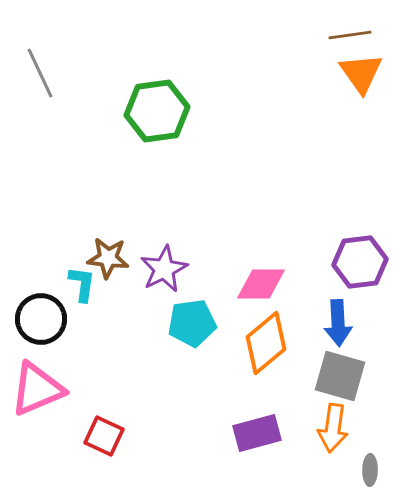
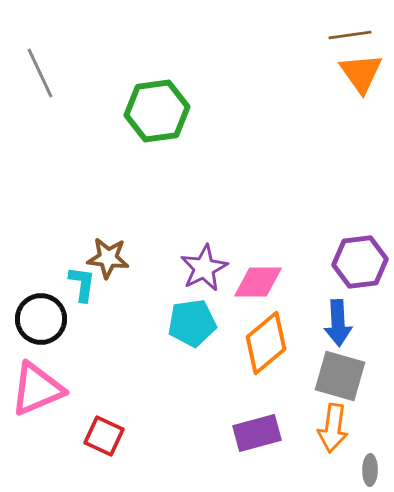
purple star: moved 40 px right, 1 px up
pink diamond: moved 3 px left, 2 px up
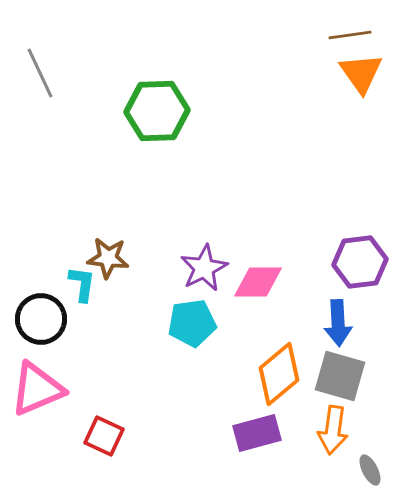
green hexagon: rotated 6 degrees clockwise
orange diamond: moved 13 px right, 31 px down
orange arrow: moved 2 px down
gray ellipse: rotated 28 degrees counterclockwise
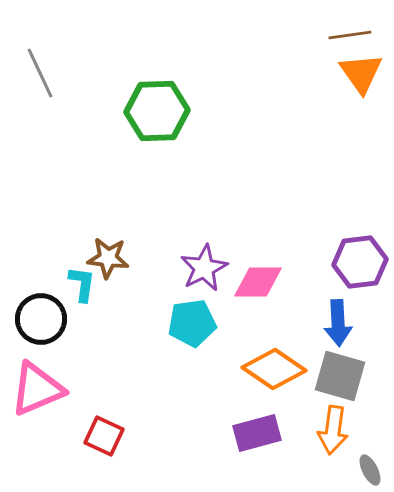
orange diamond: moved 5 px left, 5 px up; rotated 74 degrees clockwise
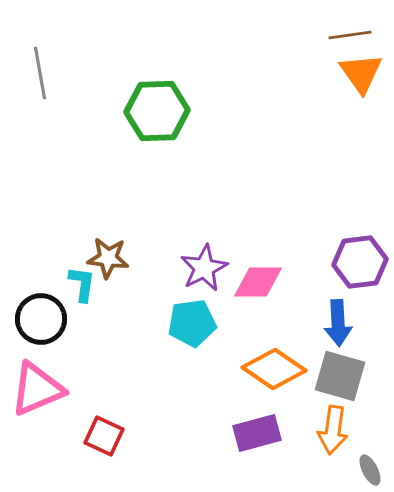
gray line: rotated 15 degrees clockwise
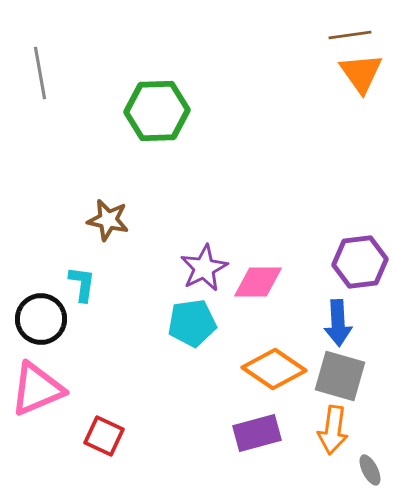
brown star: moved 38 px up; rotated 6 degrees clockwise
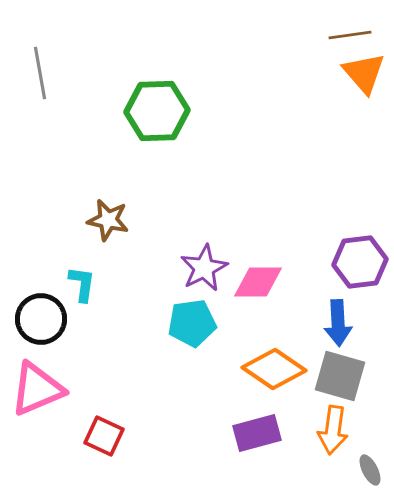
orange triangle: moved 3 px right; rotated 6 degrees counterclockwise
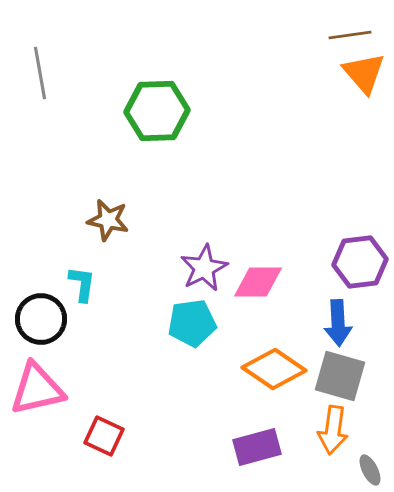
pink triangle: rotated 10 degrees clockwise
purple rectangle: moved 14 px down
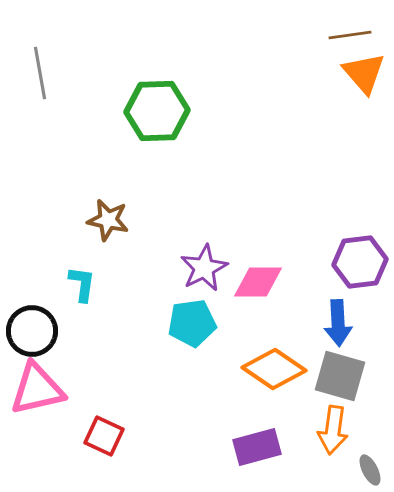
black circle: moved 9 px left, 12 px down
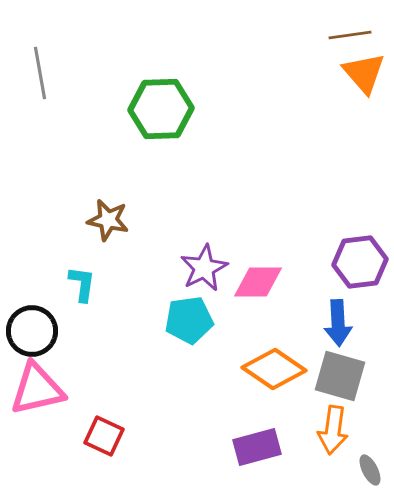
green hexagon: moved 4 px right, 2 px up
cyan pentagon: moved 3 px left, 3 px up
